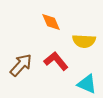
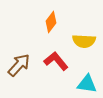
orange diamond: rotated 60 degrees clockwise
brown arrow: moved 2 px left
cyan triangle: rotated 15 degrees counterclockwise
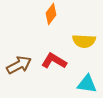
orange diamond: moved 8 px up
red L-shape: moved 2 px left; rotated 20 degrees counterclockwise
brown arrow: rotated 20 degrees clockwise
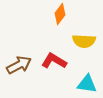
orange diamond: moved 9 px right
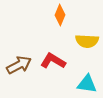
orange diamond: moved 1 px down; rotated 15 degrees counterclockwise
yellow semicircle: moved 3 px right
red L-shape: moved 1 px left
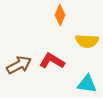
red L-shape: moved 1 px left
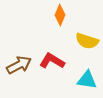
yellow semicircle: rotated 15 degrees clockwise
cyan triangle: moved 4 px up
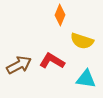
yellow semicircle: moved 5 px left
cyan triangle: moved 1 px left, 1 px up
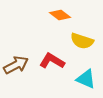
orange diamond: rotated 75 degrees counterclockwise
brown arrow: moved 3 px left
cyan triangle: rotated 15 degrees clockwise
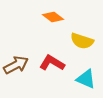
orange diamond: moved 7 px left, 2 px down
red L-shape: moved 2 px down
